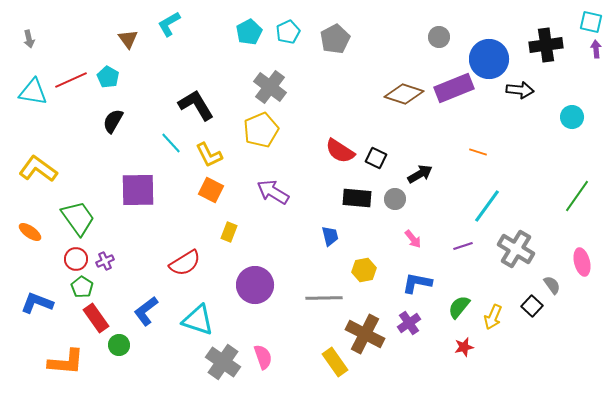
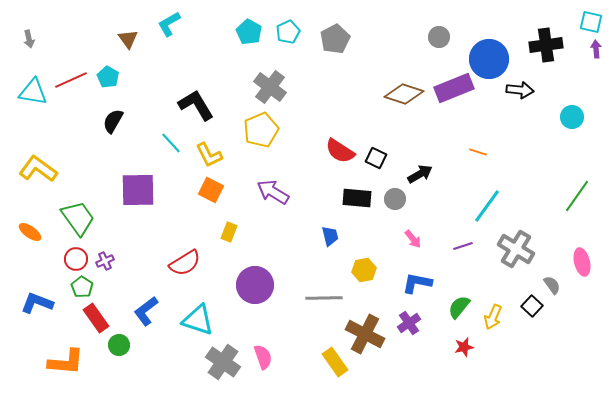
cyan pentagon at (249, 32): rotated 15 degrees counterclockwise
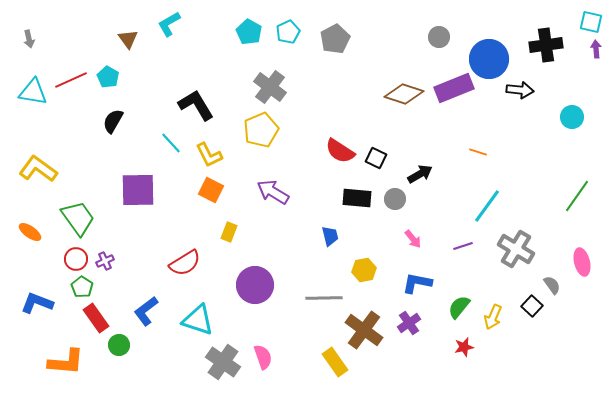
brown cross at (365, 334): moved 1 px left, 4 px up; rotated 9 degrees clockwise
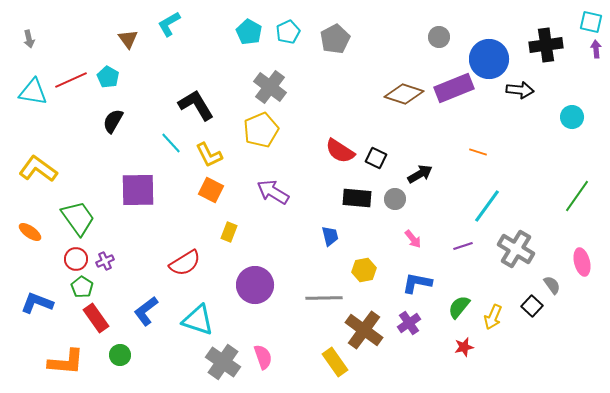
green circle at (119, 345): moved 1 px right, 10 px down
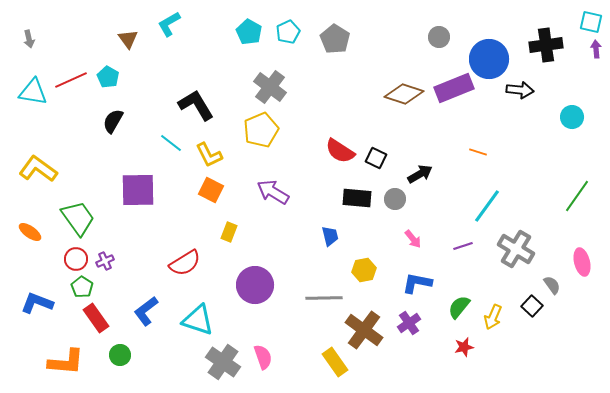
gray pentagon at (335, 39): rotated 12 degrees counterclockwise
cyan line at (171, 143): rotated 10 degrees counterclockwise
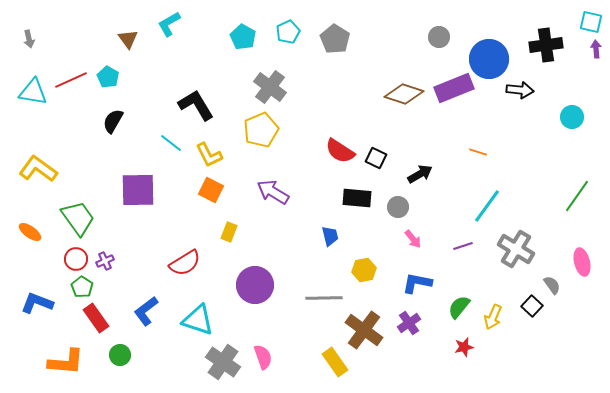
cyan pentagon at (249, 32): moved 6 px left, 5 px down
gray circle at (395, 199): moved 3 px right, 8 px down
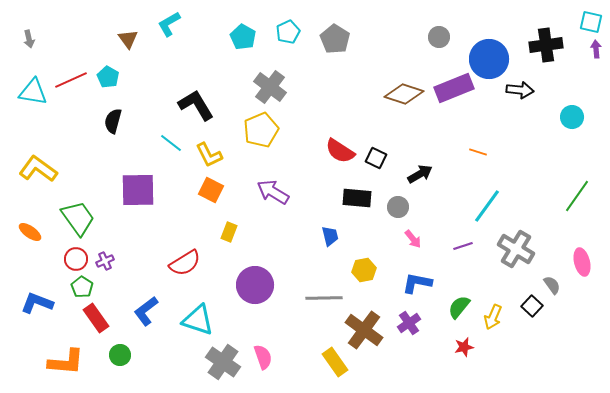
black semicircle at (113, 121): rotated 15 degrees counterclockwise
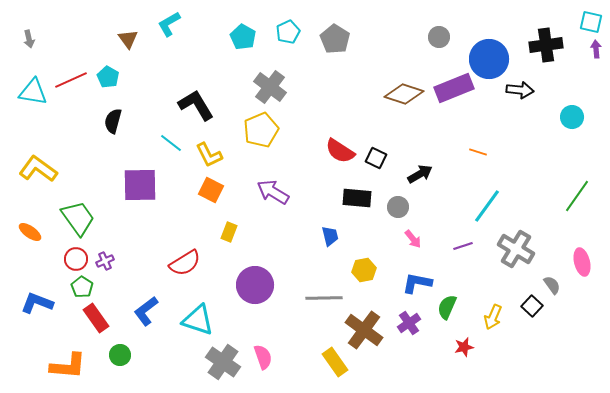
purple square at (138, 190): moved 2 px right, 5 px up
green semicircle at (459, 307): moved 12 px left; rotated 15 degrees counterclockwise
orange L-shape at (66, 362): moved 2 px right, 4 px down
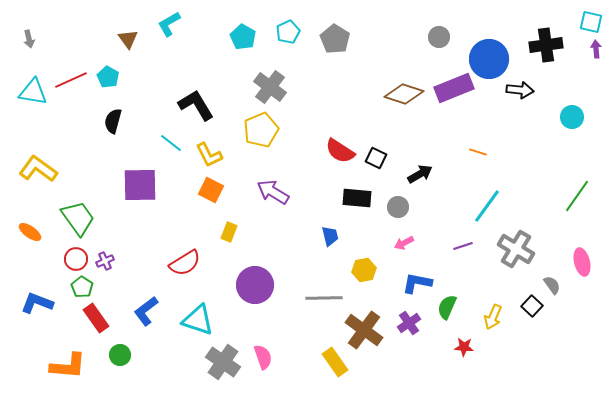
pink arrow at (413, 239): moved 9 px left, 4 px down; rotated 102 degrees clockwise
red star at (464, 347): rotated 18 degrees clockwise
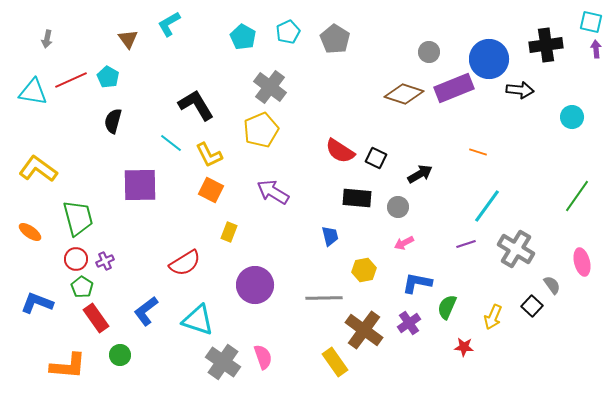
gray circle at (439, 37): moved 10 px left, 15 px down
gray arrow at (29, 39): moved 18 px right; rotated 24 degrees clockwise
green trapezoid at (78, 218): rotated 21 degrees clockwise
purple line at (463, 246): moved 3 px right, 2 px up
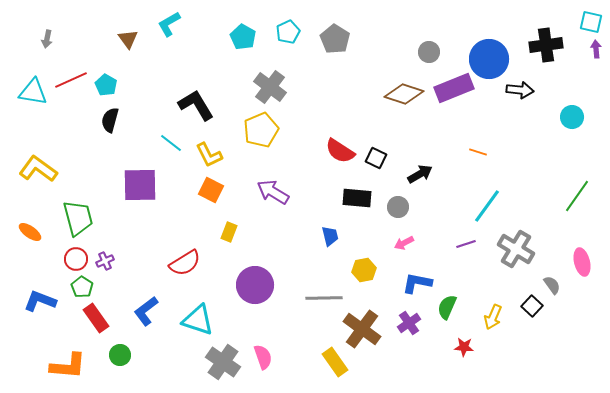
cyan pentagon at (108, 77): moved 2 px left, 8 px down
black semicircle at (113, 121): moved 3 px left, 1 px up
blue L-shape at (37, 303): moved 3 px right, 2 px up
brown cross at (364, 330): moved 2 px left, 1 px up
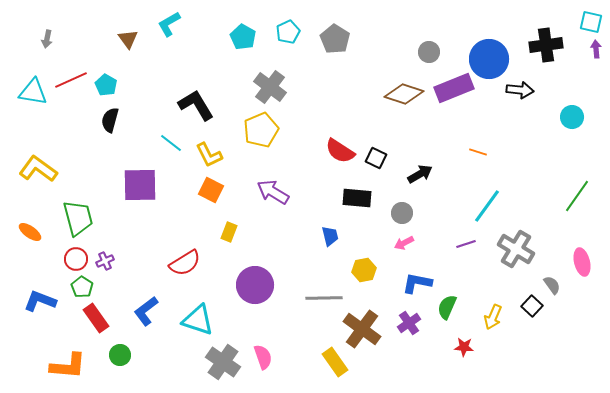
gray circle at (398, 207): moved 4 px right, 6 px down
